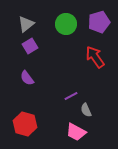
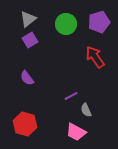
gray triangle: moved 2 px right, 5 px up
purple square: moved 6 px up
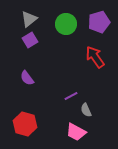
gray triangle: moved 1 px right
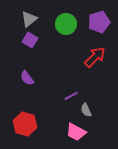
purple square: rotated 28 degrees counterclockwise
red arrow: rotated 80 degrees clockwise
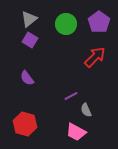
purple pentagon: rotated 20 degrees counterclockwise
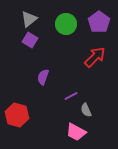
purple semicircle: moved 16 px right, 1 px up; rotated 56 degrees clockwise
red hexagon: moved 8 px left, 9 px up
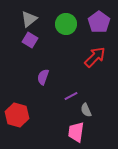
pink trapezoid: rotated 70 degrees clockwise
